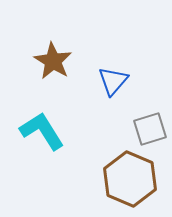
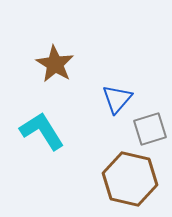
brown star: moved 2 px right, 3 px down
blue triangle: moved 4 px right, 18 px down
brown hexagon: rotated 10 degrees counterclockwise
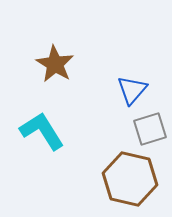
blue triangle: moved 15 px right, 9 px up
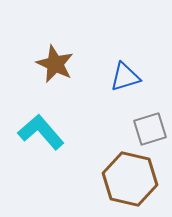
brown star: rotated 6 degrees counterclockwise
blue triangle: moved 7 px left, 13 px up; rotated 32 degrees clockwise
cyan L-shape: moved 1 px left, 1 px down; rotated 9 degrees counterclockwise
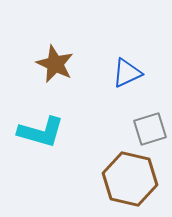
blue triangle: moved 2 px right, 4 px up; rotated 8 degrees counterclockwise
cyan L-shape: rotated 147 degrees clockwise
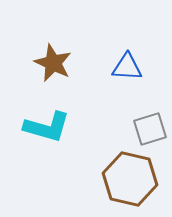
brown star: moved 2 px left, 1 px up
blue triangle: moved 6 px up; rotated 28 degrees clockwise
cyan L-shape: moved 6 px right, 5 px up
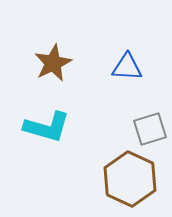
brown star: rotated 21 degrees clockwise
brown hexagon: rotated 12 degrees clockwise
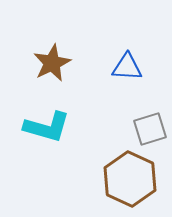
brown star: moved 1 px left
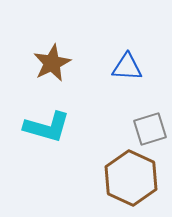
brown hexagon: moved 1 px right, 1 px up
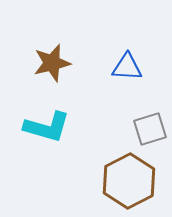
brown star: rotated 12 degrees clockwise
brown hexagon: moved 2 px left, 3 px down; rotated 8 degrees clockwise
